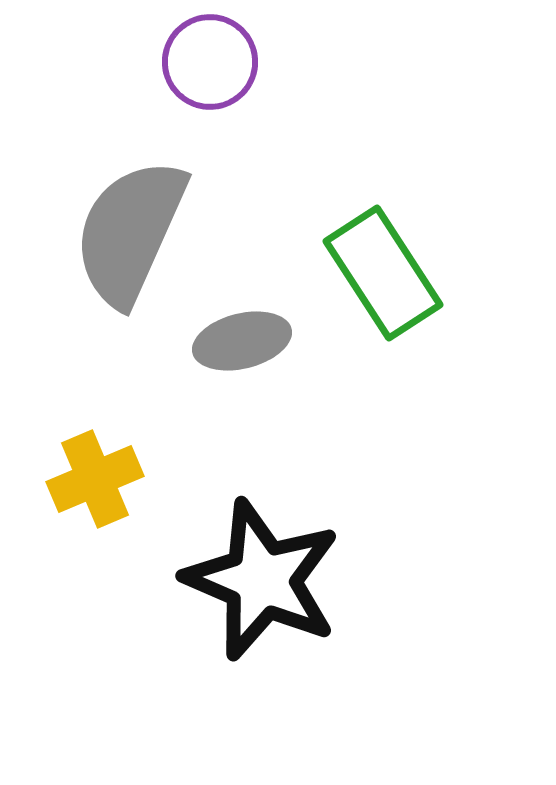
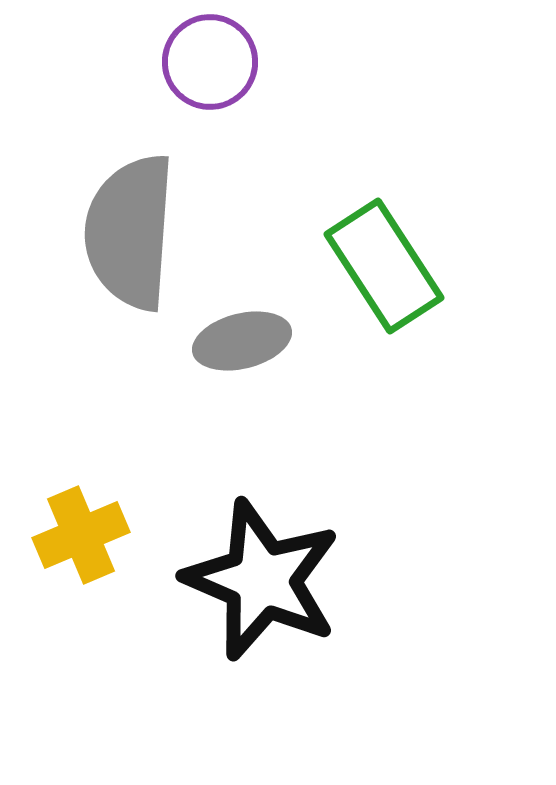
gray semicircle: rotated 20 degrees counterclockwise
green rectangle: moved 1 px right, 7 px up
yellow cross: moved 14 px left, 56 px down
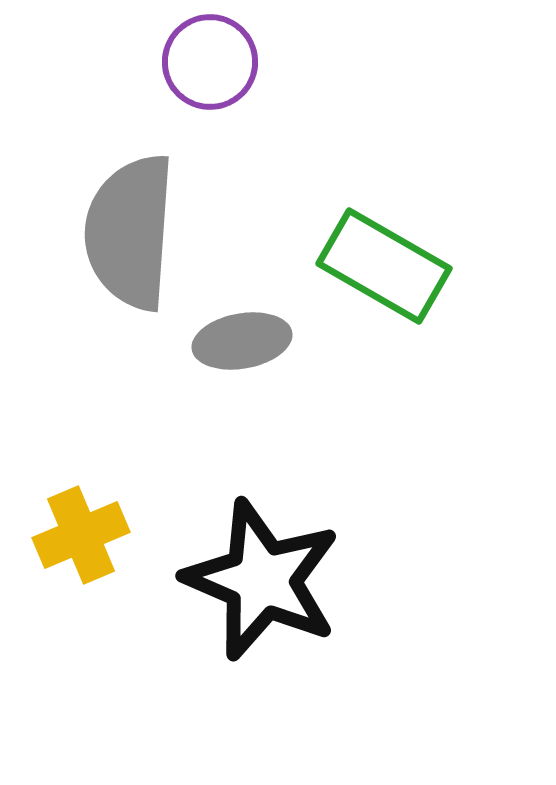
green rectangle: rotated 27 degrees counterclockwise
gray ellipse: rotated 4 degrees clockwise
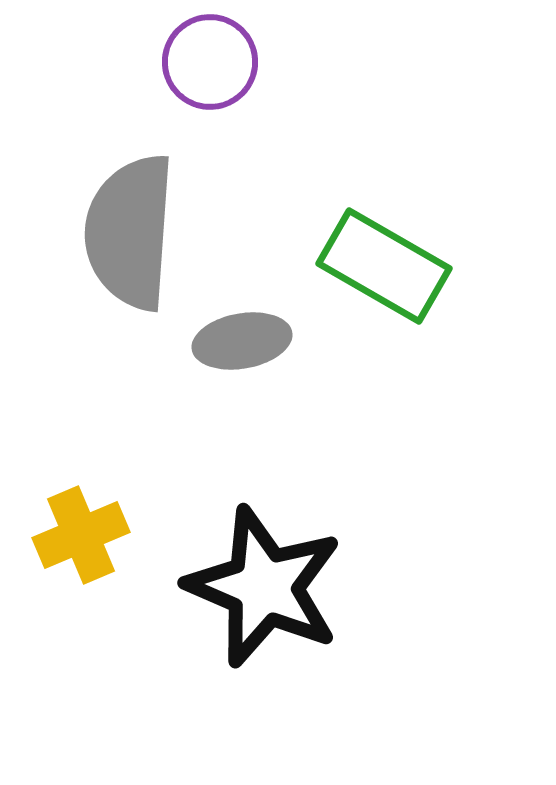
black star: moved 2 px right, 7 px down
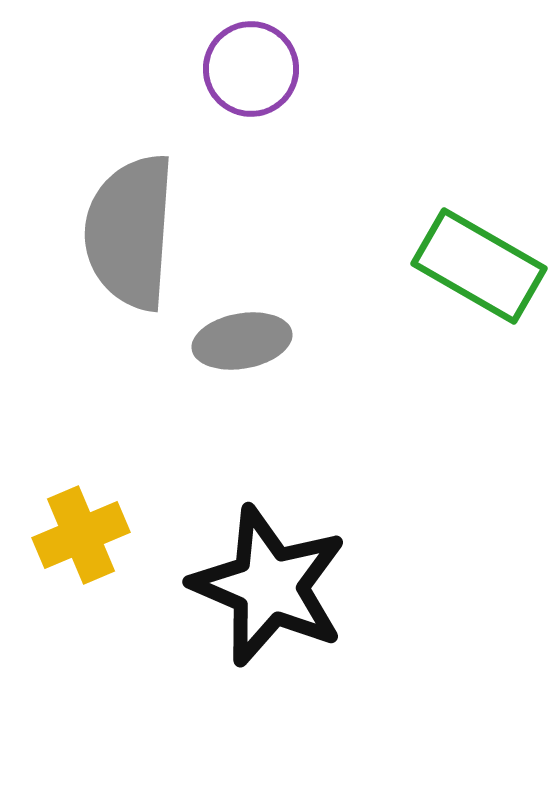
purple circle: moved 41 px right, 7 px down
green rectangle: moved 95 px right
black star: moved 5 px right, 1 px up
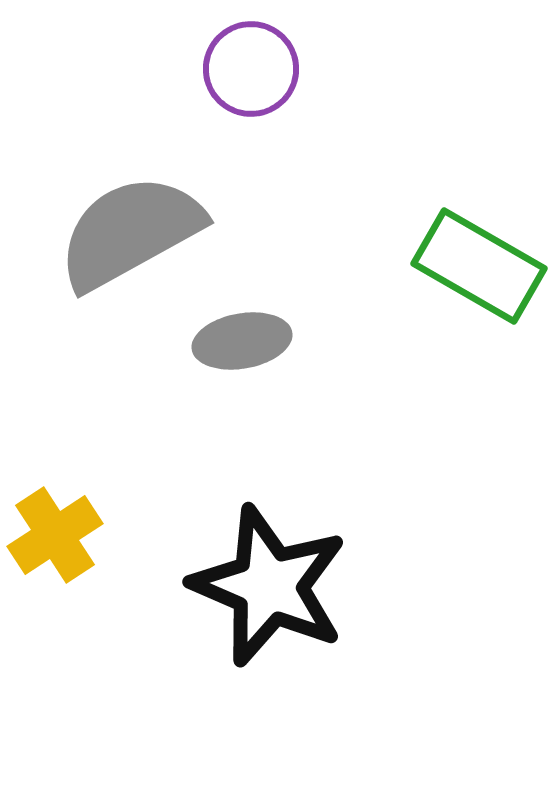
gray semicircle: rotated 57 degrees clockwise
yellow cross: moved 26 px left; rotated 10 degrees counterclockwise
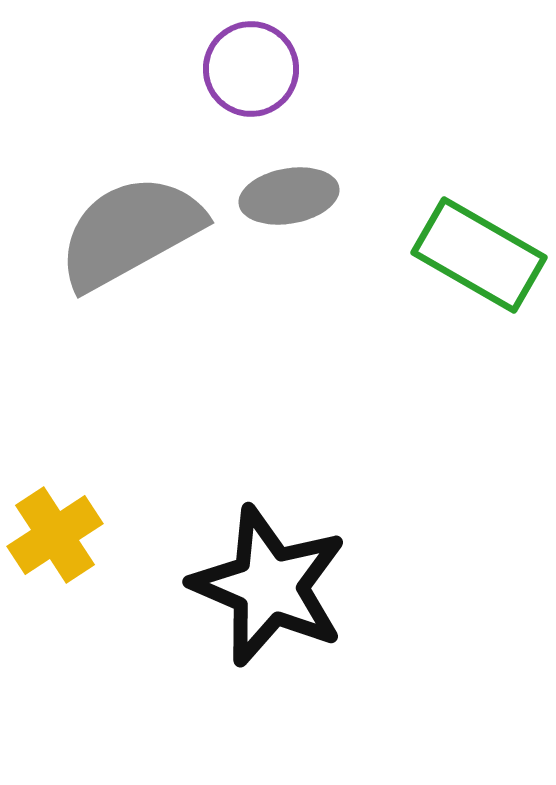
green rectangle: moved 11 px up
gray ellipse: moved 47 px right, 145 px up
